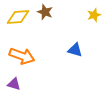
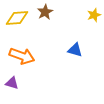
brown star: rotated 21 degrees clockwise
yellow diamond: moved 1 px left, 1 px down
purple triangle: moved 2 px left, 1 px up
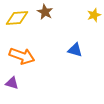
brown star: rotated 14 degrees counterclockwise
